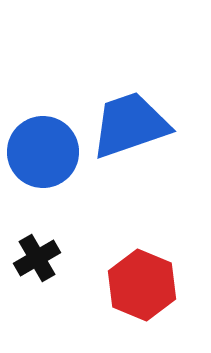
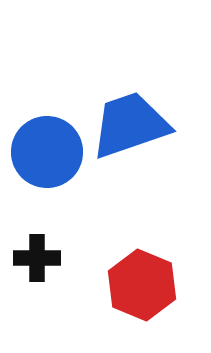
blue circle: moved 4 px right
black cross: rotated 30 degrees clockwise
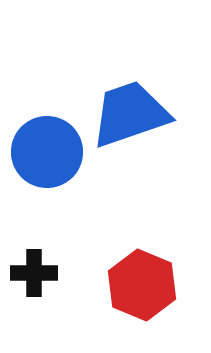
blue trapezoid: moved 11 px up
black cross: moved 3 px left, 15 px down
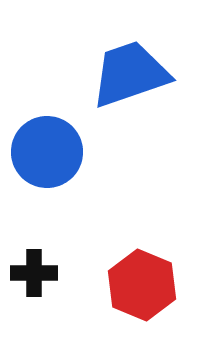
blue trapezoid: moved 40 px up
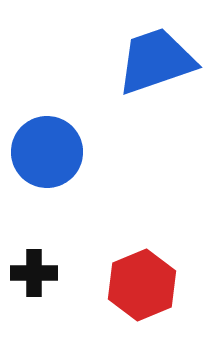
blue trapezoid: moved 26 px right, 13 px up
red hexagon: rotated 14 degrees clockwise
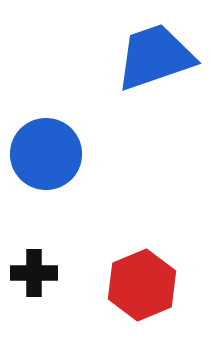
blue trapezoid: moved 1 px left, 4 px up
blue circle: moved 1 px left, 2 px down
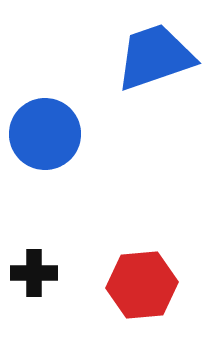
blue circle: moved 1 px left, 20 px up
red hexagon: rotated 18 degrees clockwise
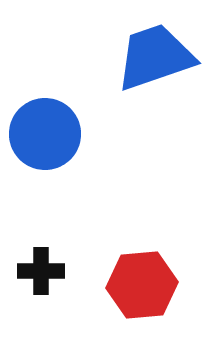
black cross: moved 7 px right, 2 px up
